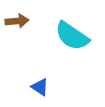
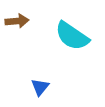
blue triangle: rotated 36 degrees clockwise
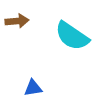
blue triangle: moved 7 px left, 1 px down; rotated 42 degrees clockwise
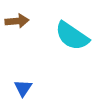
blue triangle: moved 10 px left; rotated 48 degrees counterclockwise
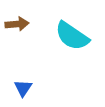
brown arrow: moved 3 px down
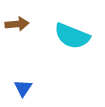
cyan semicircle: rotated 12 degrees counterclockwise
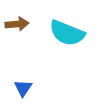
cyan semicircle: moved 5 px left, 3 px up
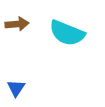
blue triangle: moved 7 px left
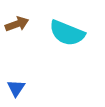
brown arrow: rotated 15 degrees counterclockwise
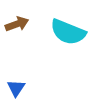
cyan semicircle: moved 1 px right, 1 px up
